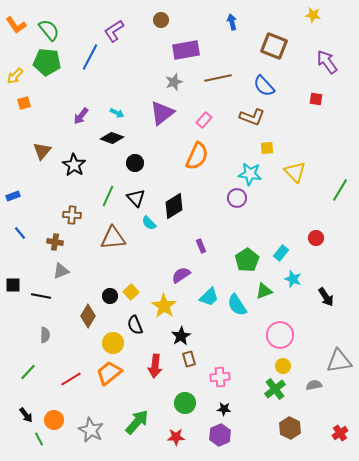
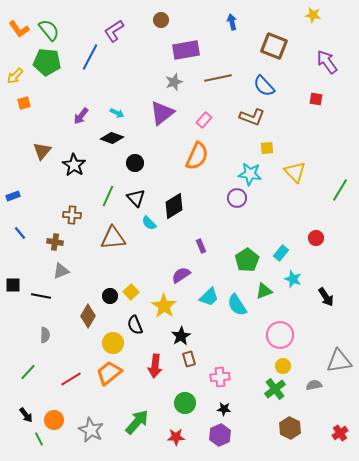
orange L-shape at (16, 25): moved 3 px right, 4 px down
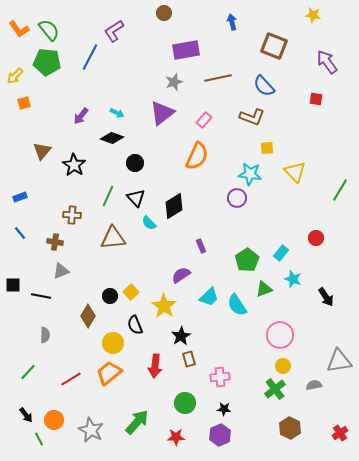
brown circle at (161, 20): moved 3 px right, 7 px up
blue rectangle at (13, 196): moved 7 px right, 1 px down
green triangle at (264, 291): moved 2 px up
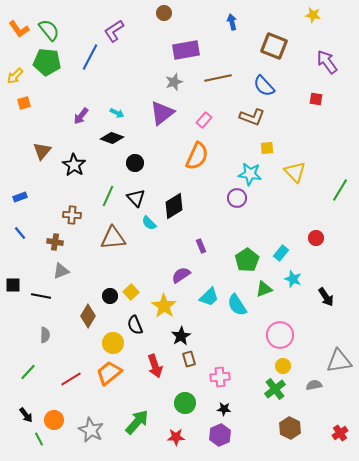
red arrow at (155, 366): rotated 25 degrees counterclockwise
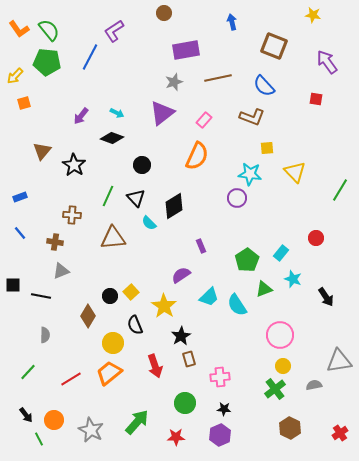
black circle at (135, 163): moved 7 px right, 2 px down
